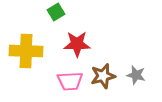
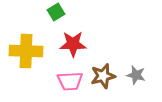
red star: moved 4 px left
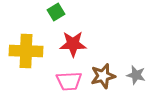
pink trapezoid: moved 1 px left
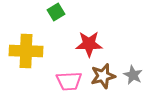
red star: moved 16 px right
gray star: moved 3 px left; rotated 12 degrees clockwise
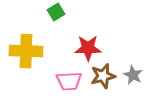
red star: moved 1 px left, 4 px down
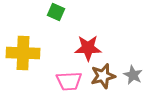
green square: rotated 36 degrees counterclockwise
yellow cross: moved 3 px left, 2 px down
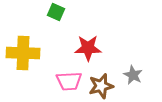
brown star: moved 2 px left, 10 px down
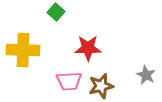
green square: rotated 18 degrees clockwise
yellow cross: moved 3 px up
gray star: moved 13 px right
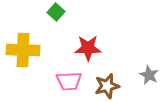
gray star: moved 3 px right
brown star: moved 6 px right
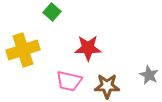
green square: moved 4 px left
yellow cross: rotated 20 degrees counterclockwise
pink trapezoid: rotated 16 degrees clockwise
brown star: rotated 15 degrees clockwise
